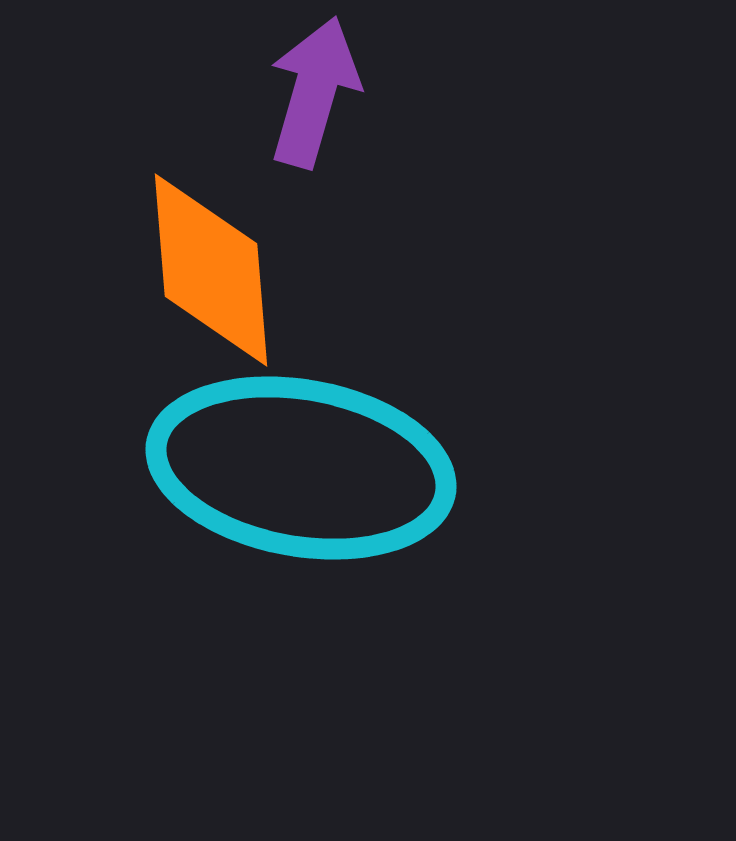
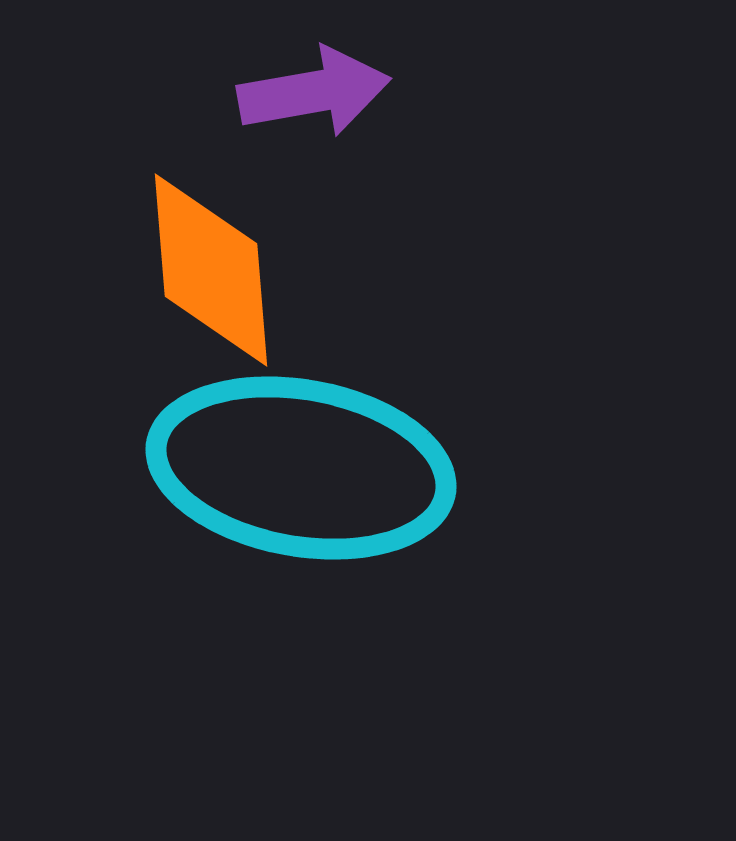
purple arrow: rotated 64 degrees clockwise
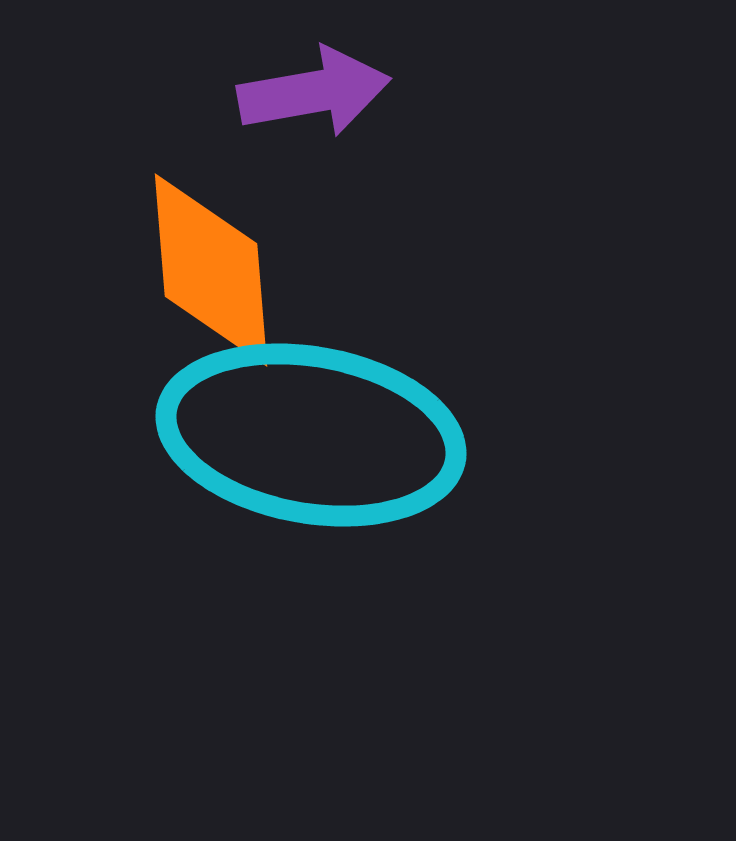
cyan ellipse: moved 10 px right, 33 px up
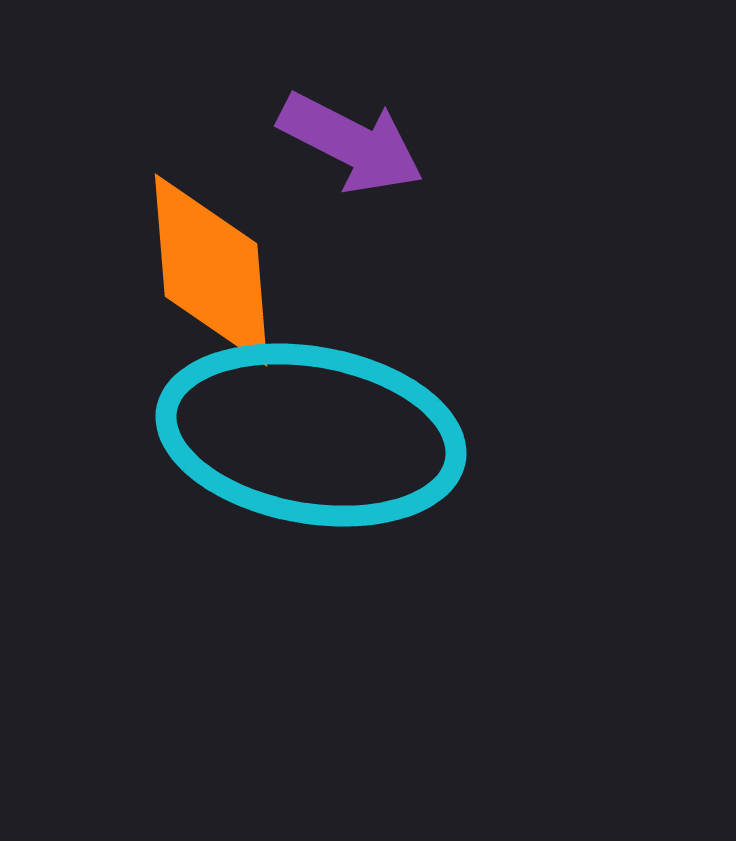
purple arrow: moved 37 px right, 51 px down; rotated 37 degrees clockwise
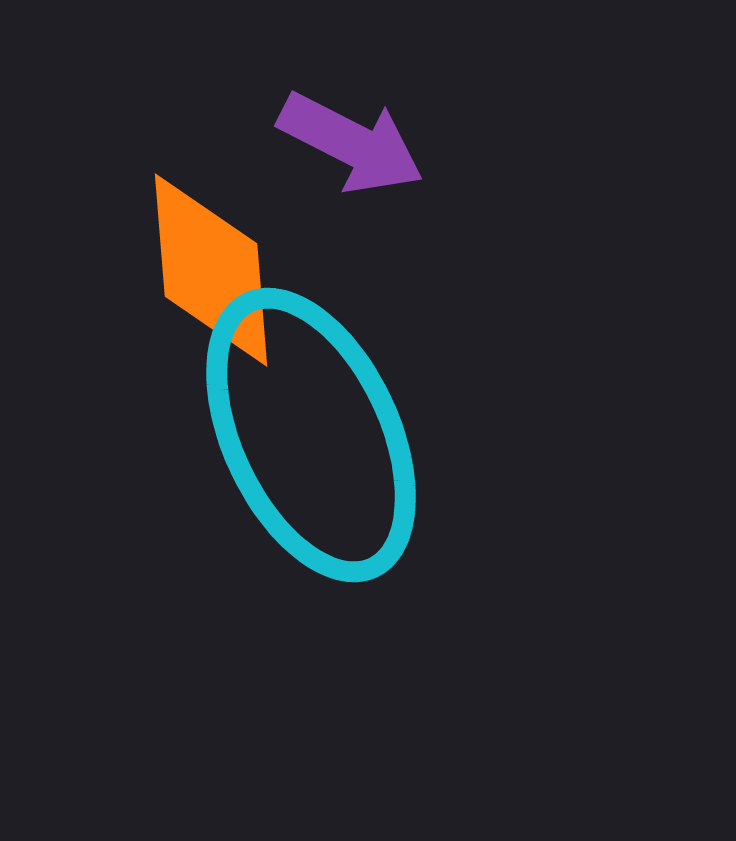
cyan ellipse: rotated 55 degrees clockwise
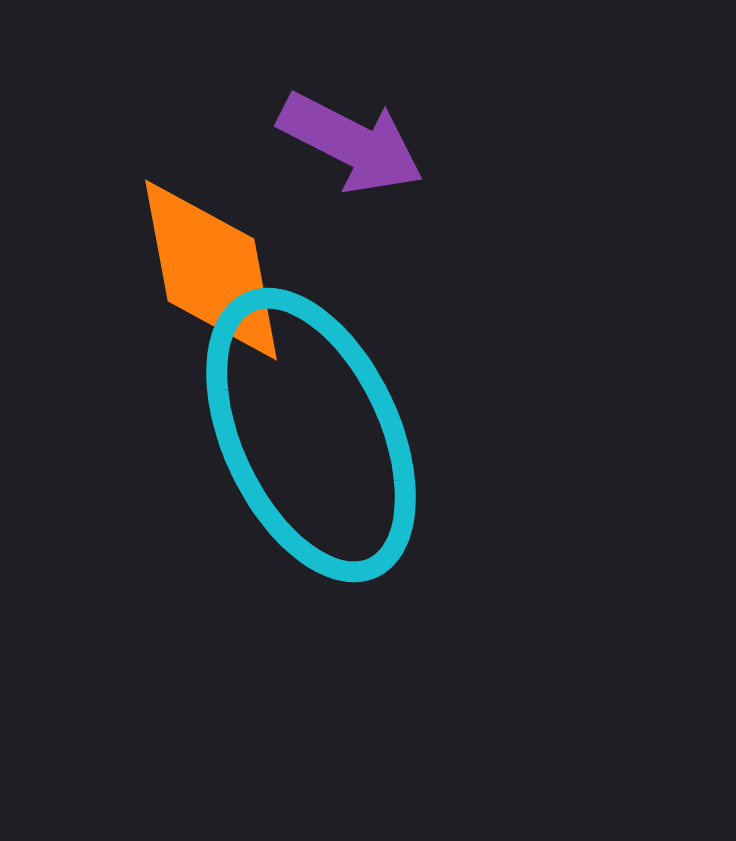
orange diamond: rotated 6 degrees counterclockwise
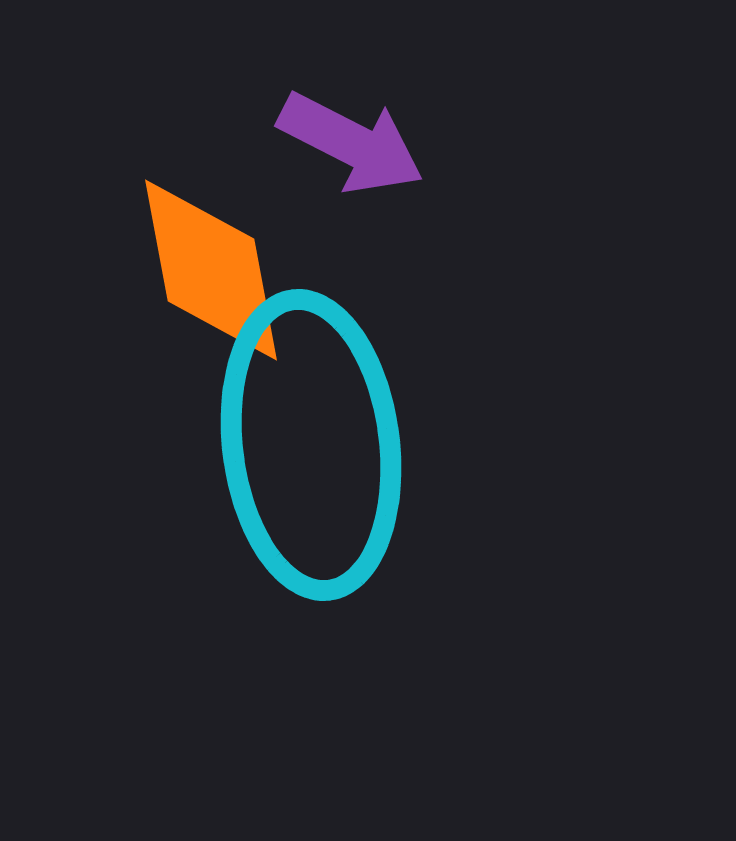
cyan ellipse: moved 10 px down; rotated 18 degrees clockwise
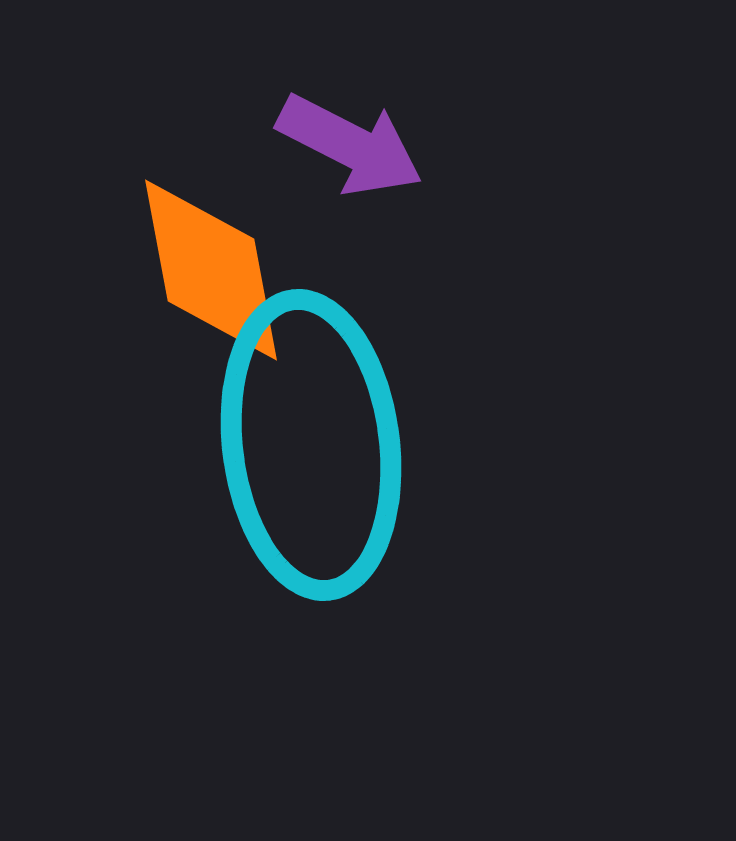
purple arrow: moved 1 px left, 2 px down
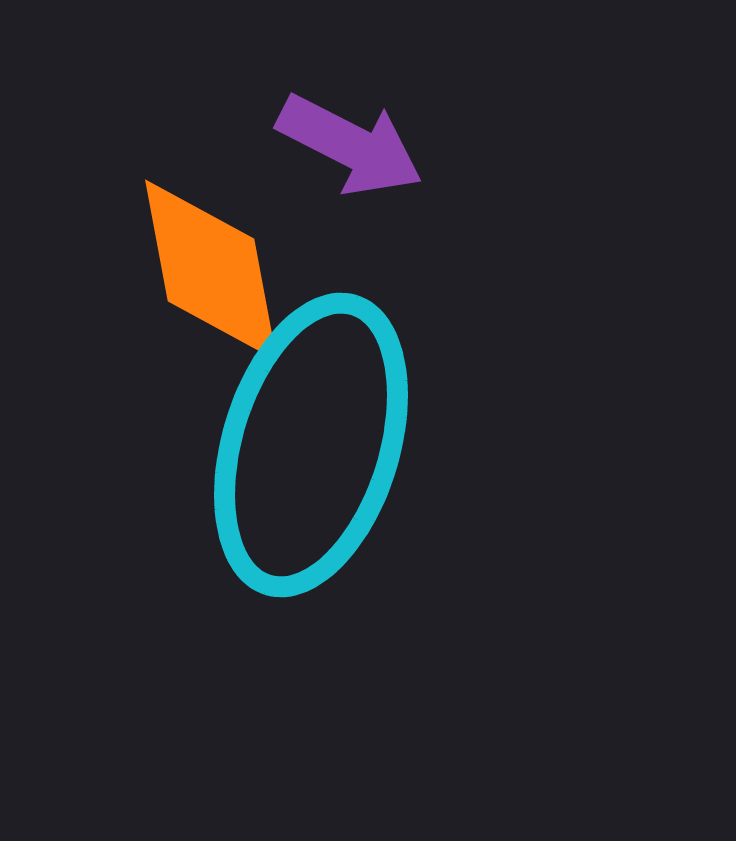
cyan ellipse: rotated 24 degrees clockwise
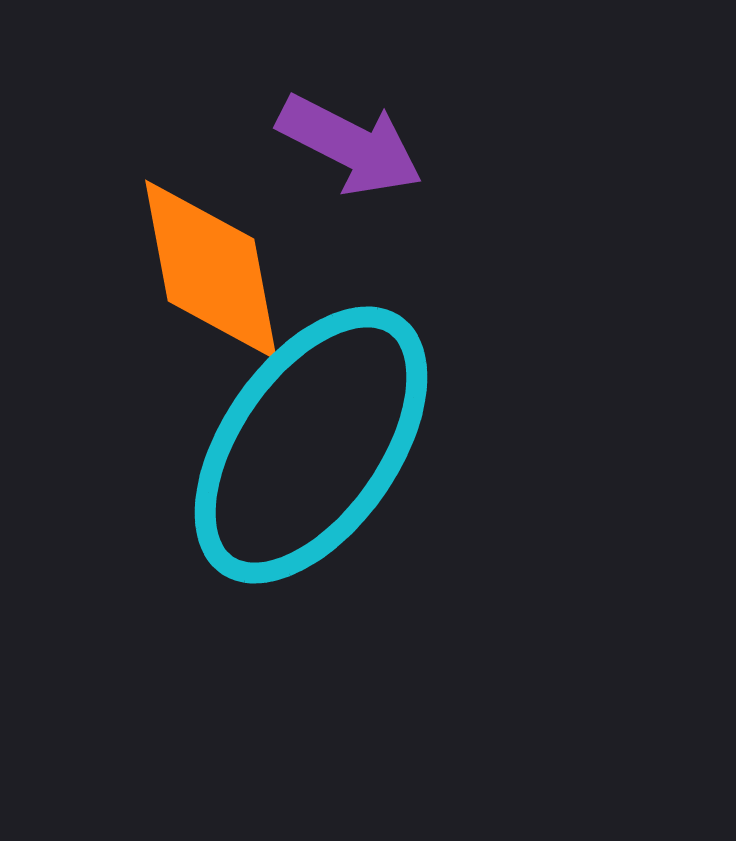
cyan ellipse: rotated 18 degrees clockwise
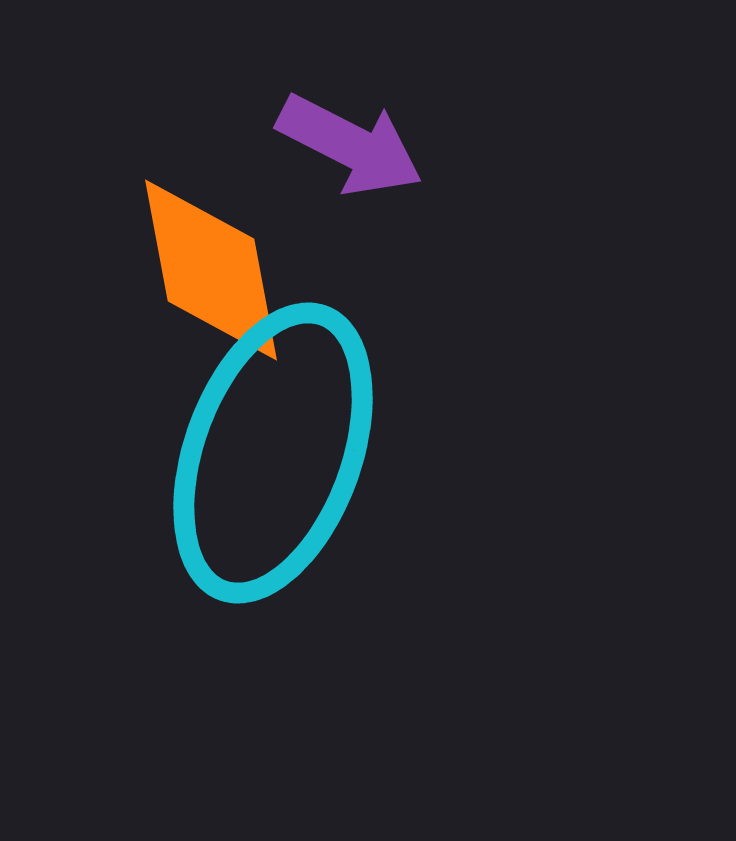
cyan ellipse: moved 38 px left, 8 px down; rotated 15 degrees counterclockwise
